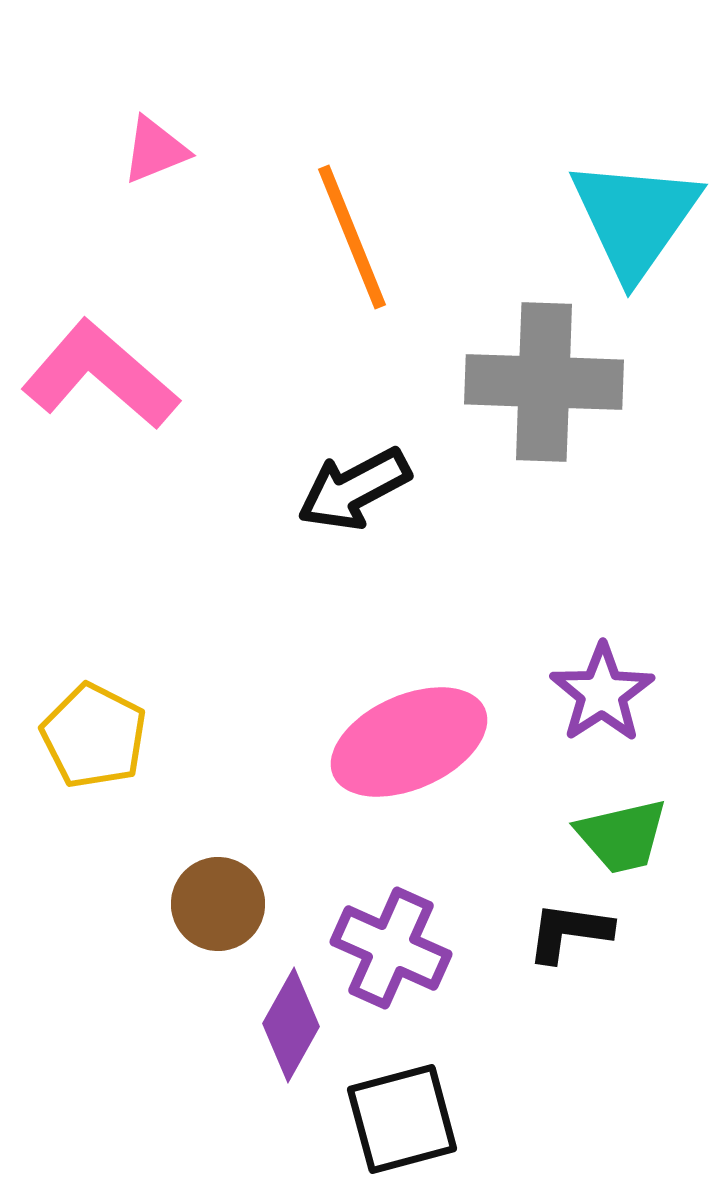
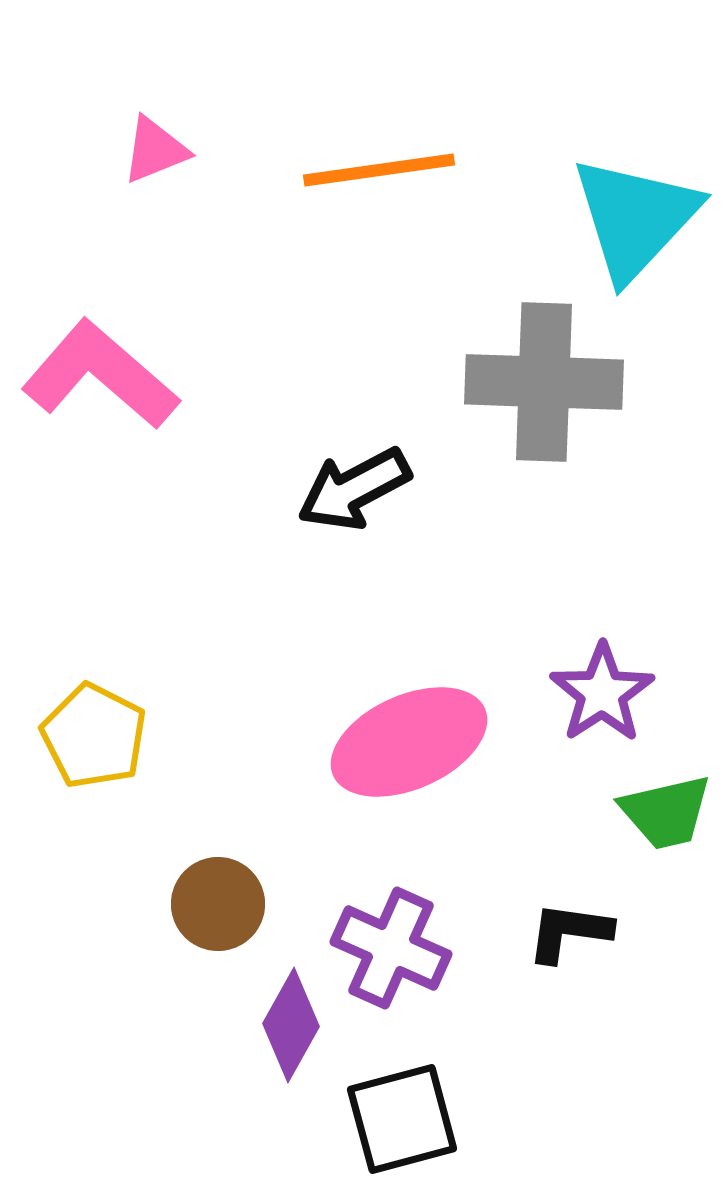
cyan triangle: rotated 8 degrees clockwise
orange line: moved 27 px right, 67 px up; rotated 76 degrees counterclockwise
green trapezoid: moved 44 px right, 24 px up
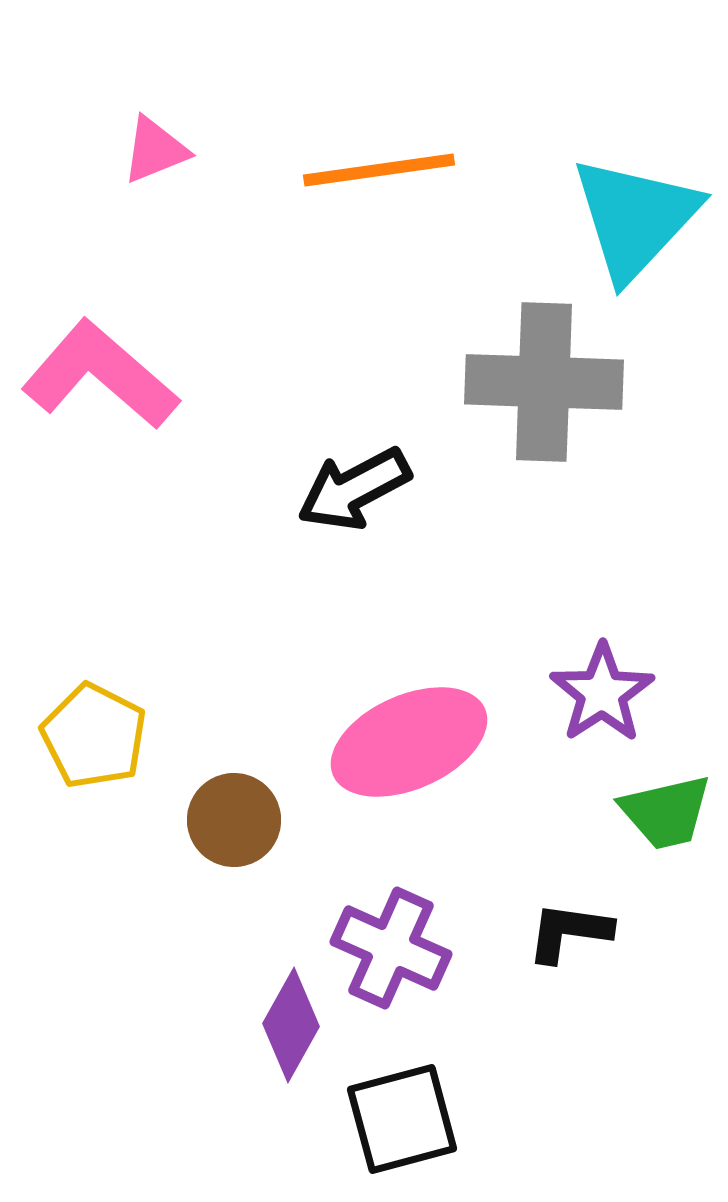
brown circle: moved 16 px right, 84 px up
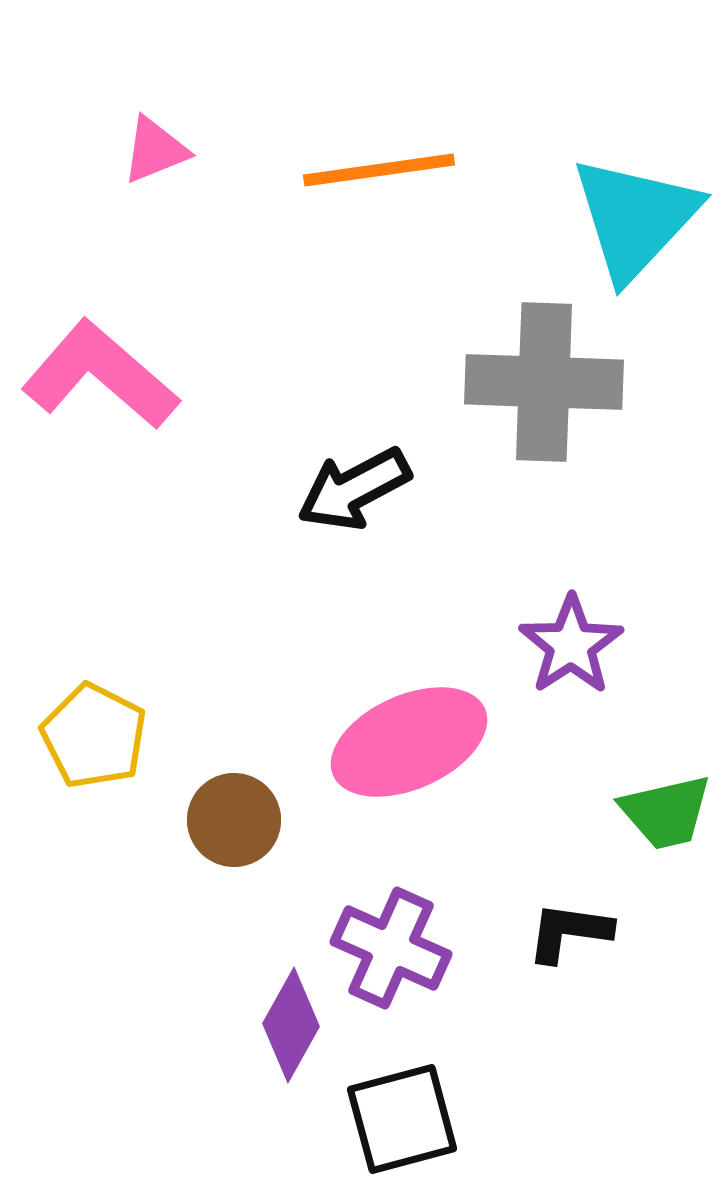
purple star: moved 31 px left, 48 px up
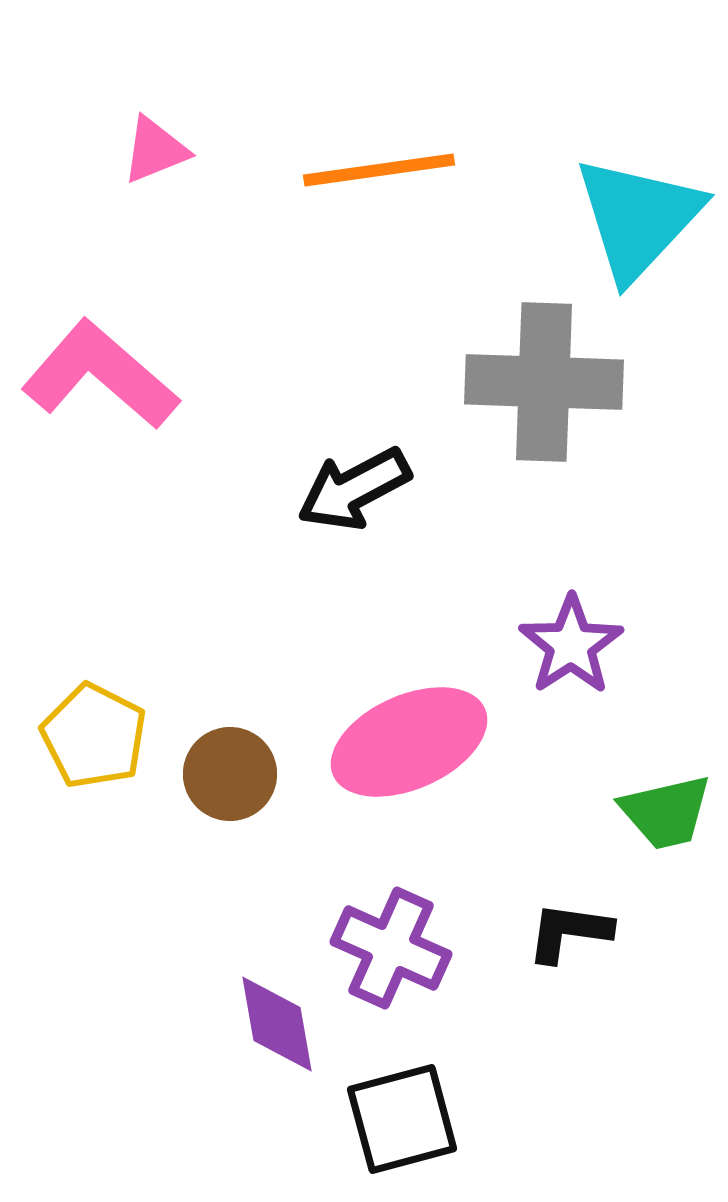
cyan triangle: moved 3 px right
brown circle: moved 4 px left, 46 px up
purple diamond: moved 14 px left, 1 px up; rotated 39 degrees counterclockwise
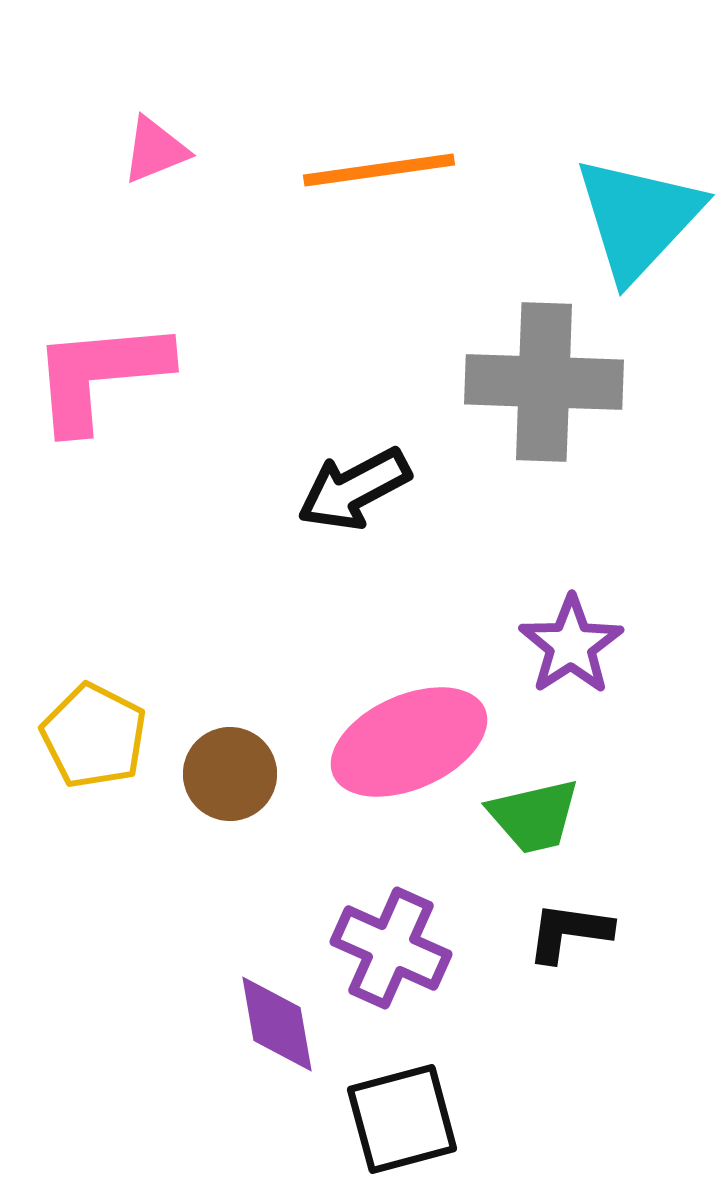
pink L-shape: rotated 46 degrees counterclockwise
green trapezoid: moved 132 px left, 4 px down
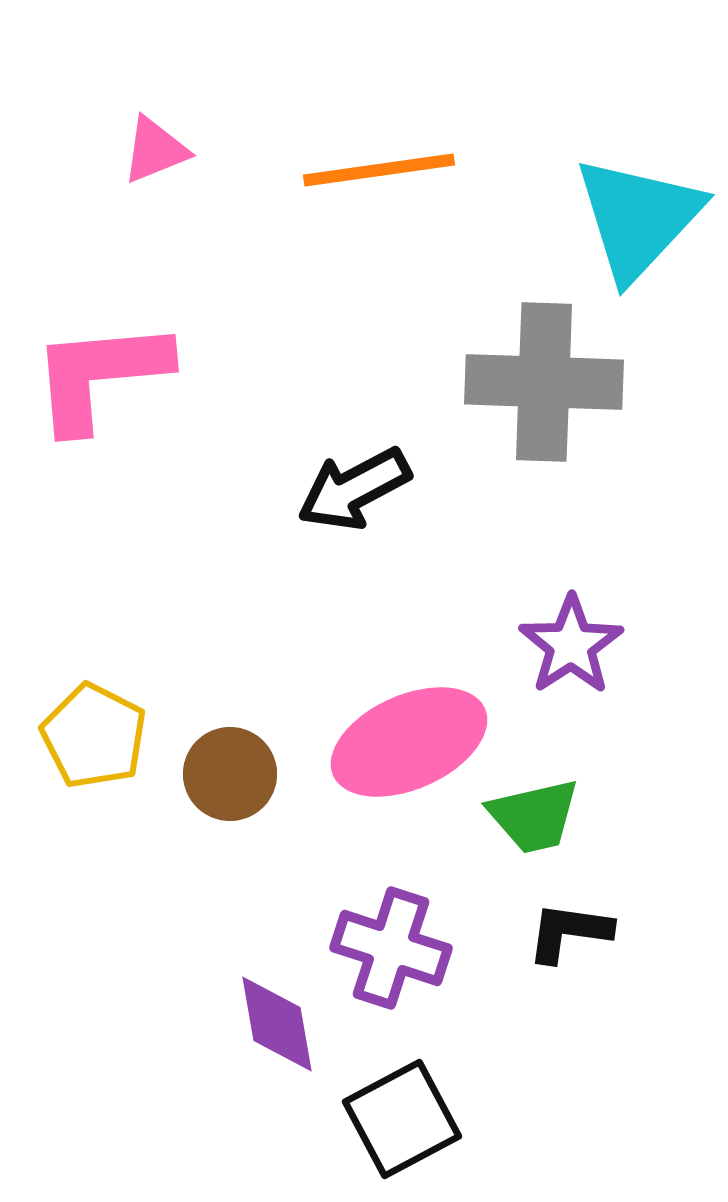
purple cross: rotated 6 degrees counterclockwise
black square: rotated 13 degrees counterclockwise
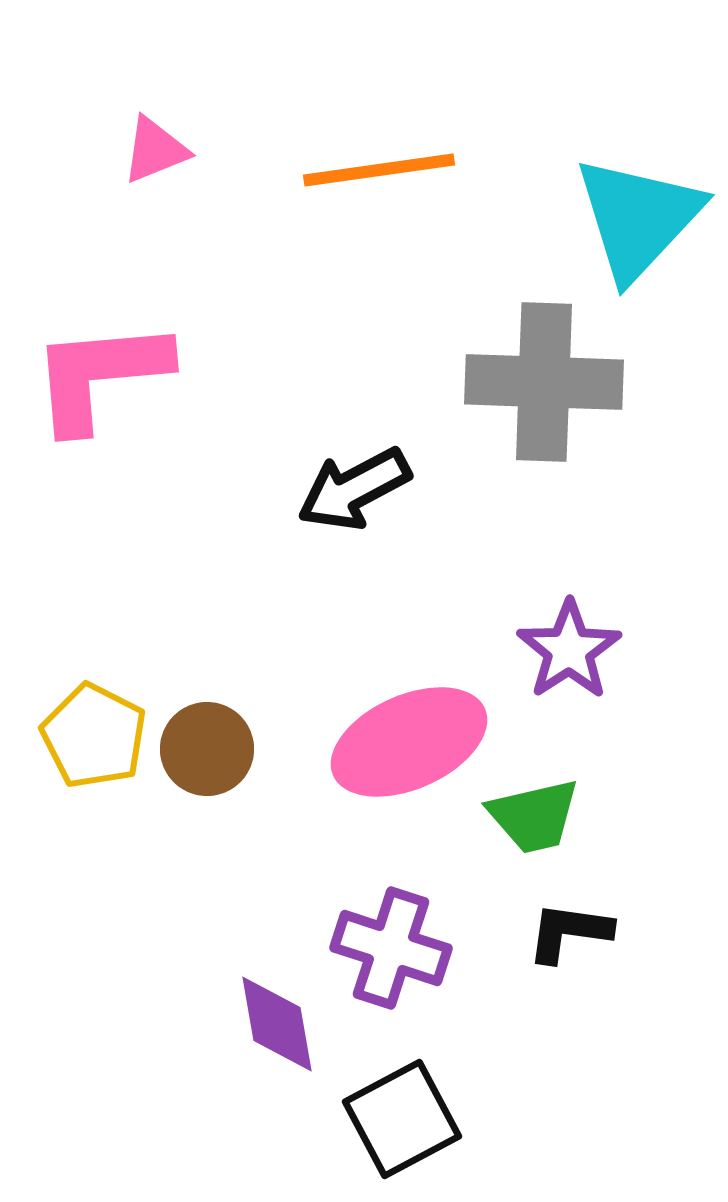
purple star: moved 2 px left, 5 px down
brown circle: moved 23 px left, 25 px up
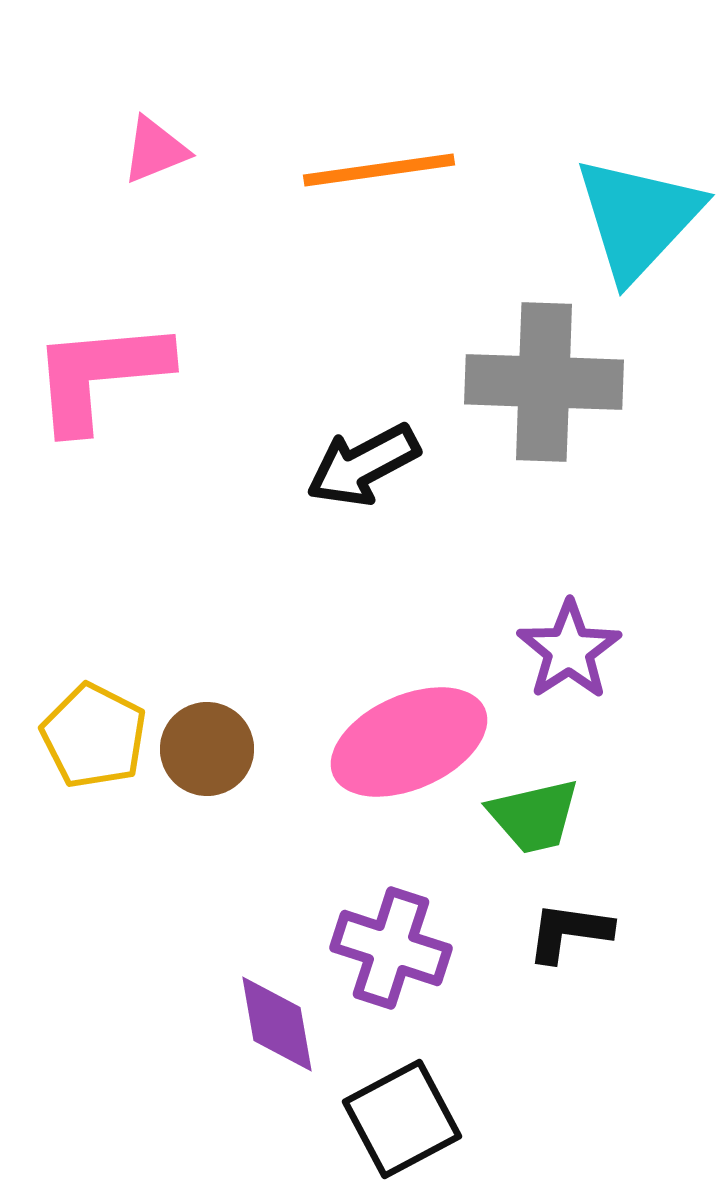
black arrow: moved 9 px right, 24 px up
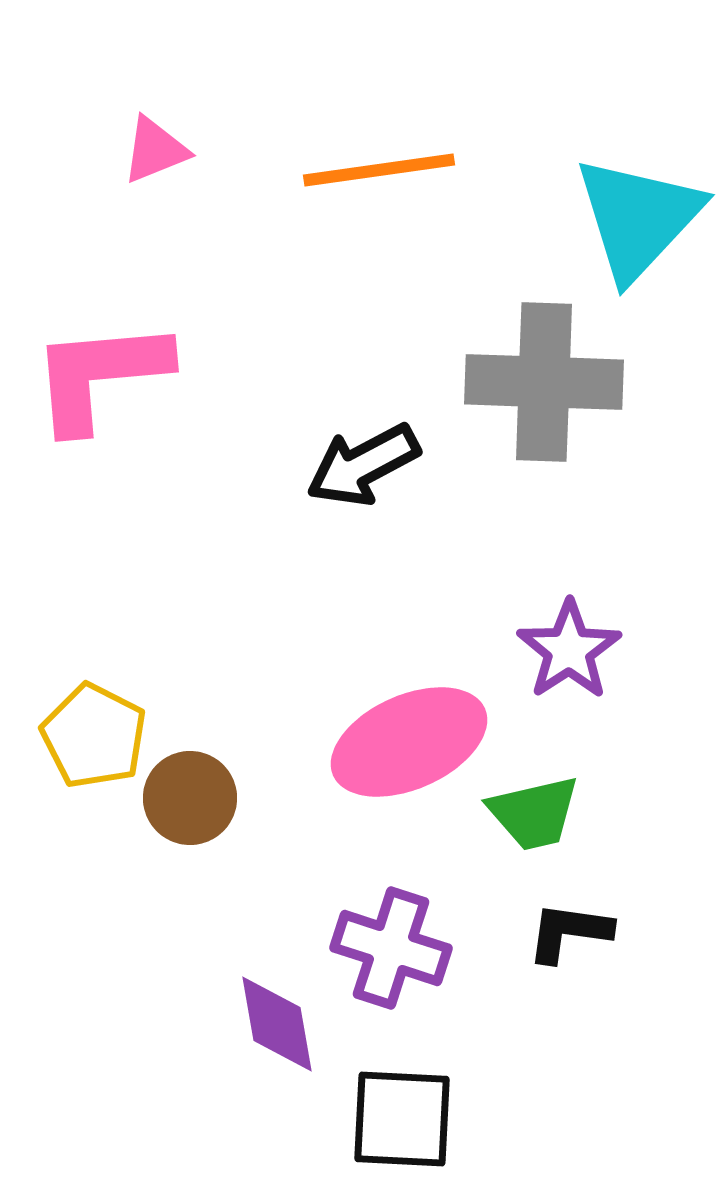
brown circle: moved 17 px left, 49 px down
green trapezoid: moved 3 px up
black square: rotated 31 degrees clockwise
